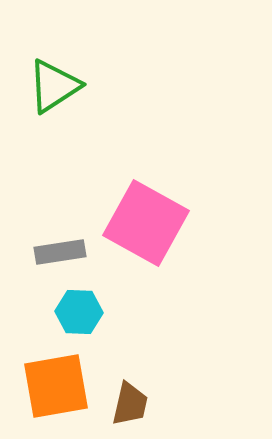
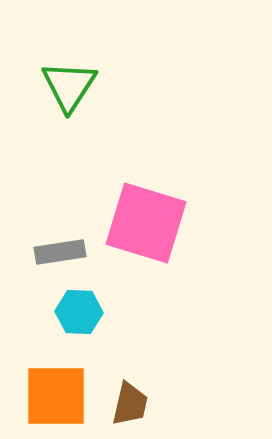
green triangle: moved 15 px right; rotated 24 degrees counterclockwise
pink square: rotated 12 degrees counterclockwise
orange square: moved 10 px down; rotated 10 degrees clockwise
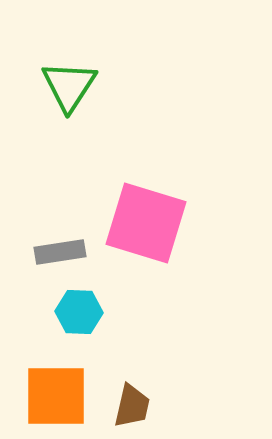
brown trapezoid: moved 2 px right, 2 px down
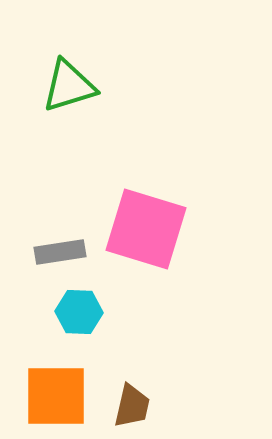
green triangle: rotated 40 degrees clockwise
pink square: moved 6 px down
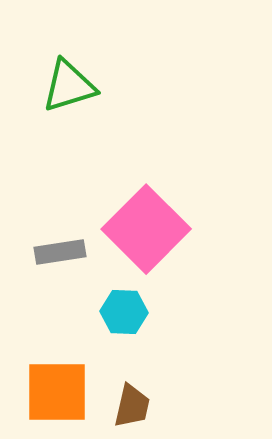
pink square: rotated 28 degrees clockwise
cyan hexagon: moved 45 px right
orange square: moved 1 px right, 4 px up
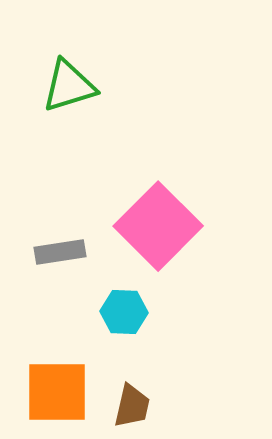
pink square: moved 12 px right, 3 px up
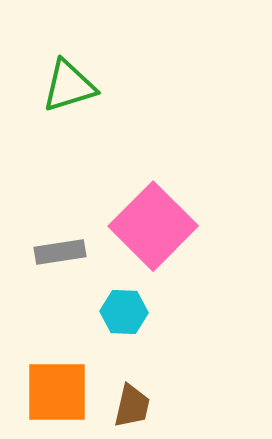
pink square: moved 5 px left
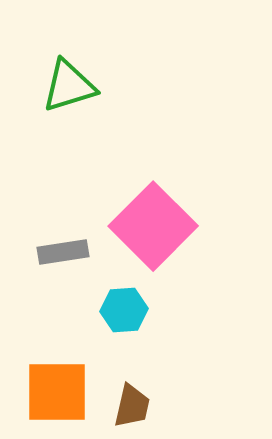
gray rectangle: moved 3 px right
cyan hexagon: moved 2 px up; rotated 6 degrees counterclockwise
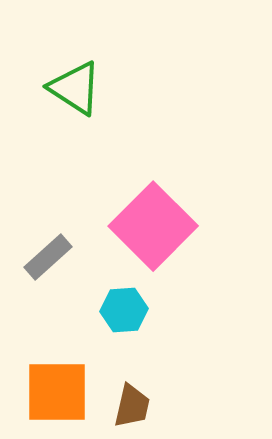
green triangle: moved 6 px right, 2 px down; rotated 50 degrees clockwise
gray rectangle: moved 15 px left, 5 px down; rotated 33 degrees counterclockwise
